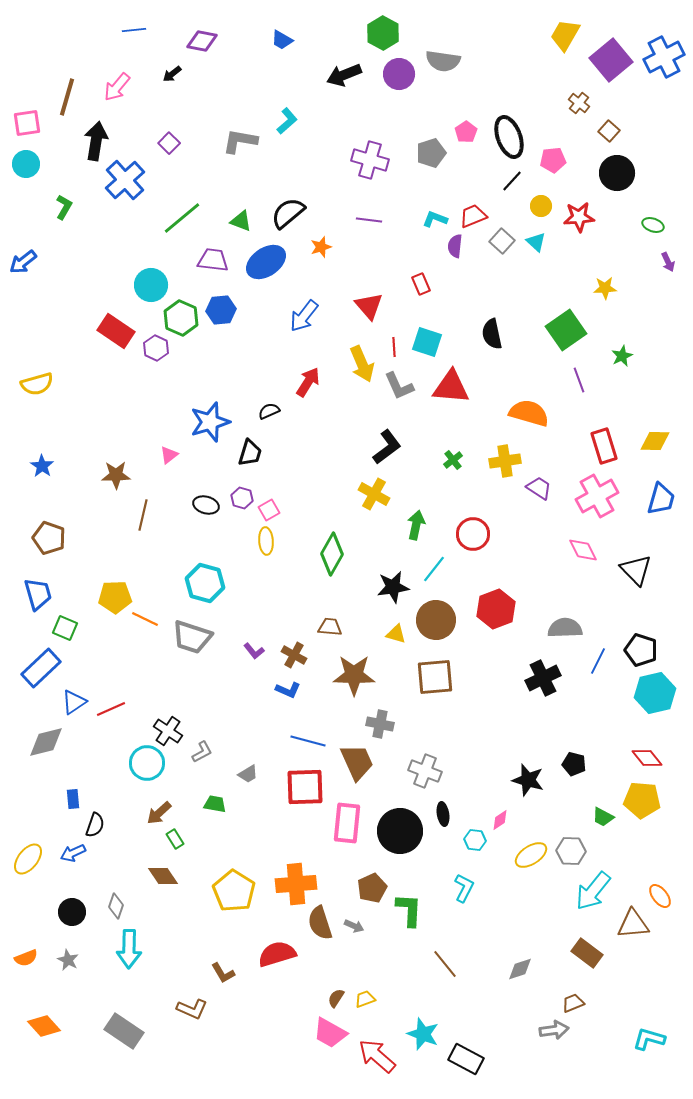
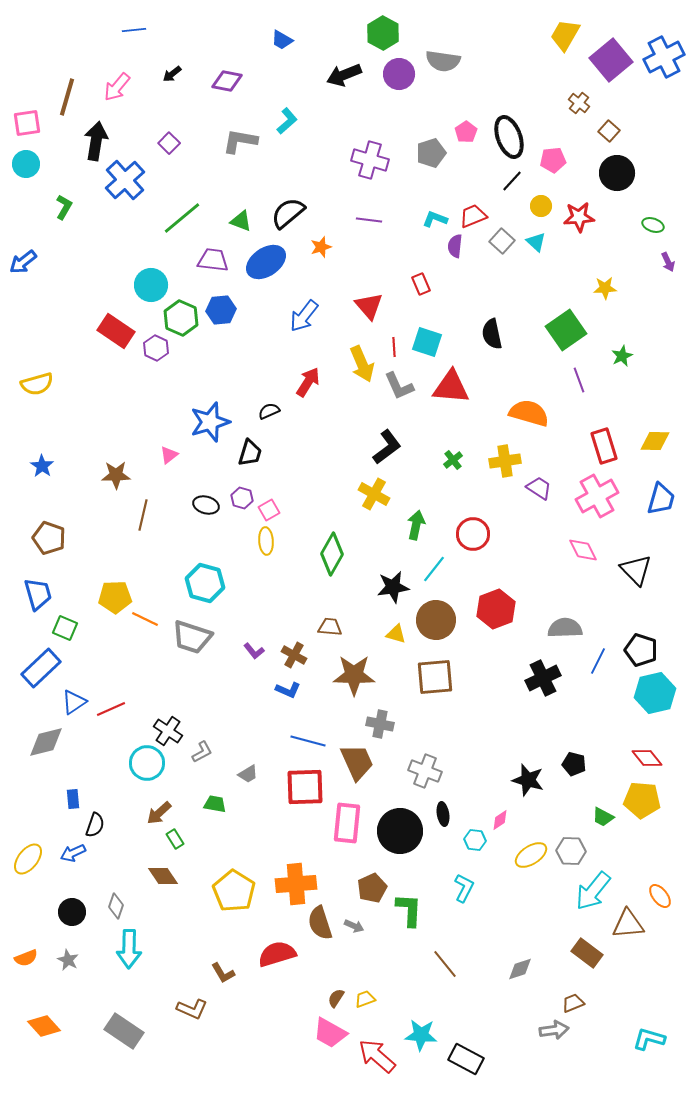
purple diamond at (202, 41): moved 25 px right, 40 px down
brown triangle at (633, 924): moved 5 px left
cyan star at (423, 1034): moved 2 px left, 1 px down; rotated 16 degrees counterclockwise
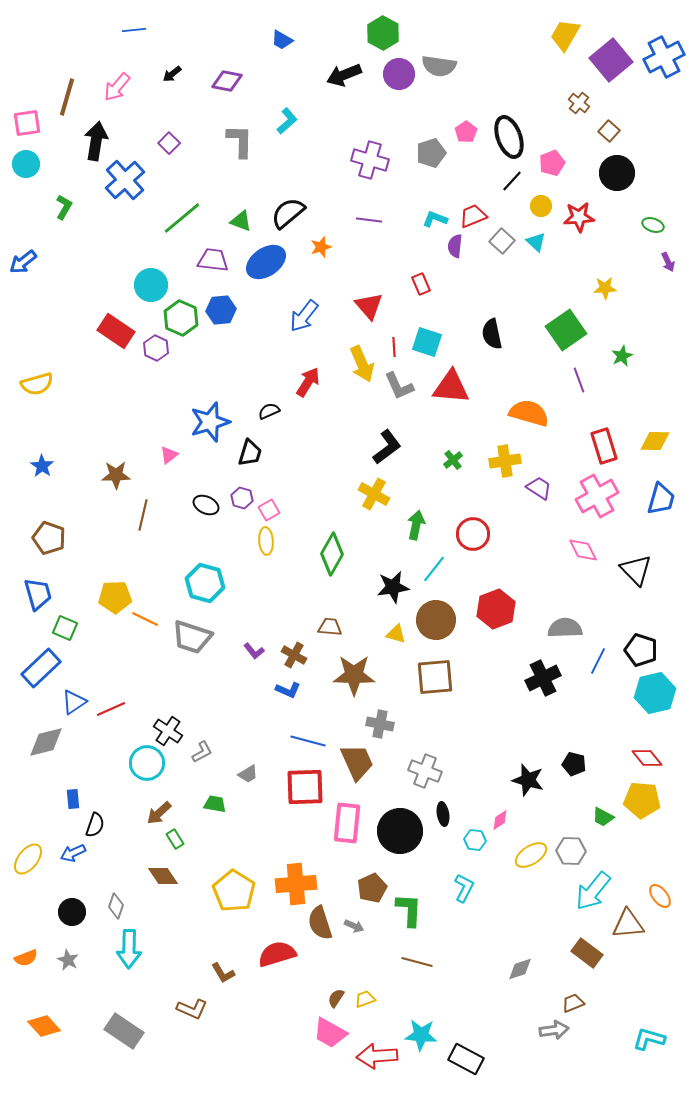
gray semicircle at (443, 61): moved 4 px left, 5 px down
gray L-shape at (240, 141): rotated 81 degrees clockwise
pink pentagon at (553, 160): moved 1 px left, 3 px down; rotated 15 degrees counterclockwise
black ellipse at (206, 505): rotated 10 degrees clockwise
brown line at (445, 964): moved 28 px left, 2 px up; rotated 36 degrees counterclockwise
red arrow at (377, 1056): rotated 45 degrees counterclockwise
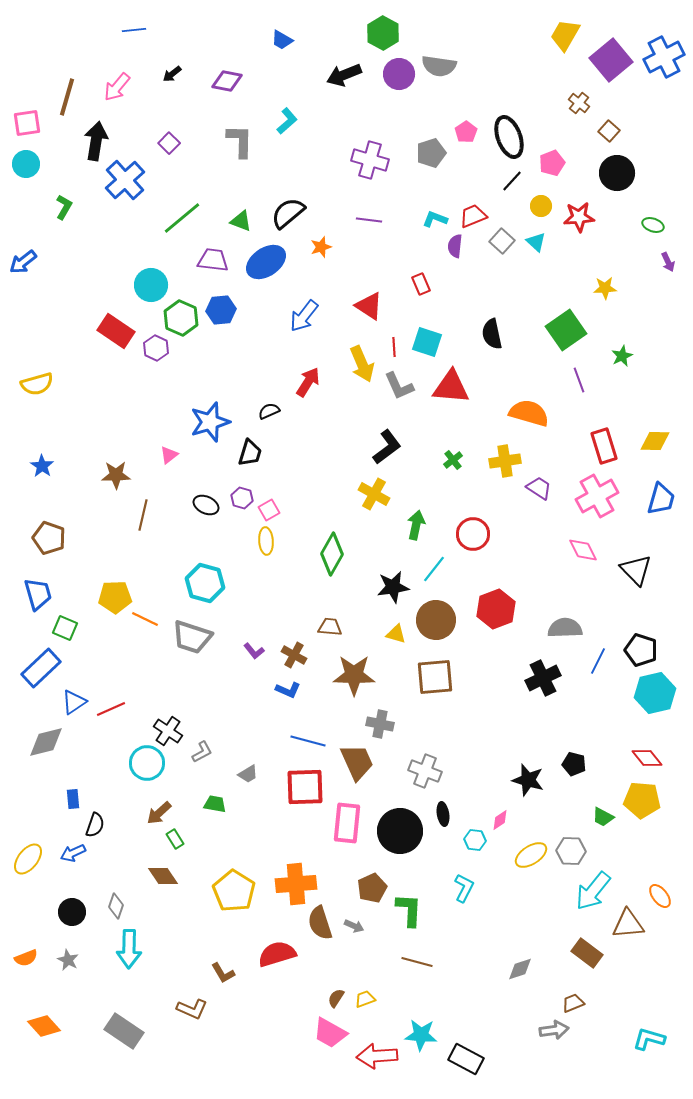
red triangle at (369, 306): rotated 16 degrees counterclockwise
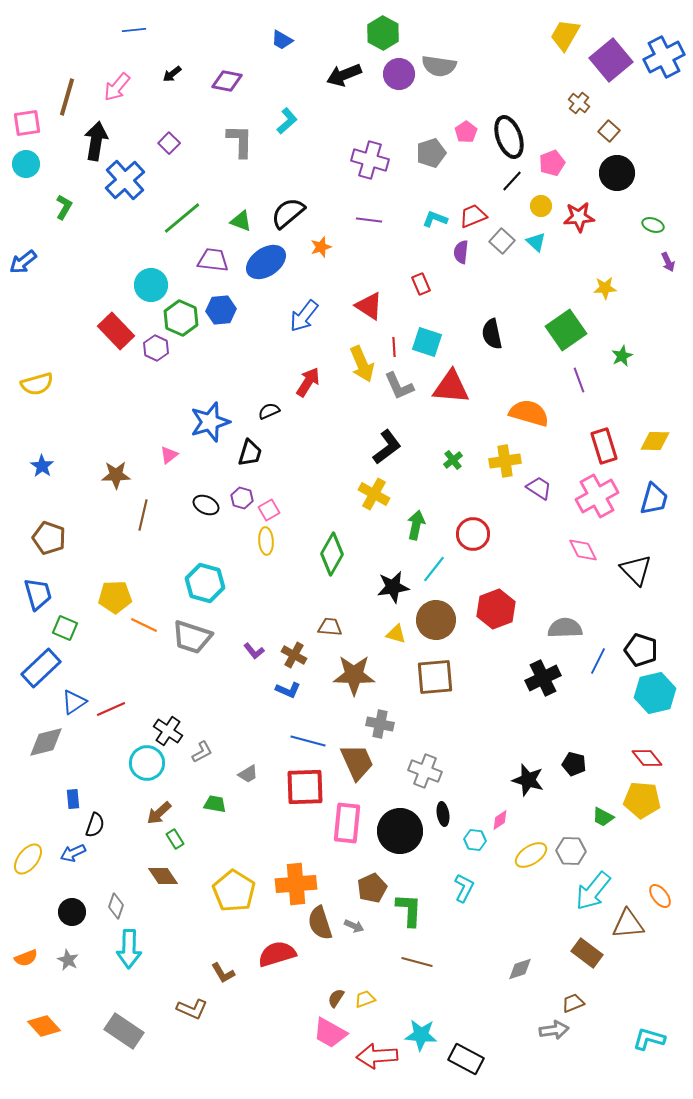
purple semicircle at (455, 246): moved 6 px right, 6 px down
red rectangle at (116, 331): rotated 12 degrees clockwise
blue trapezoid at (661, 499): moved 7 px left
orange line at (145, 619): moved 1 px left, 6 px down
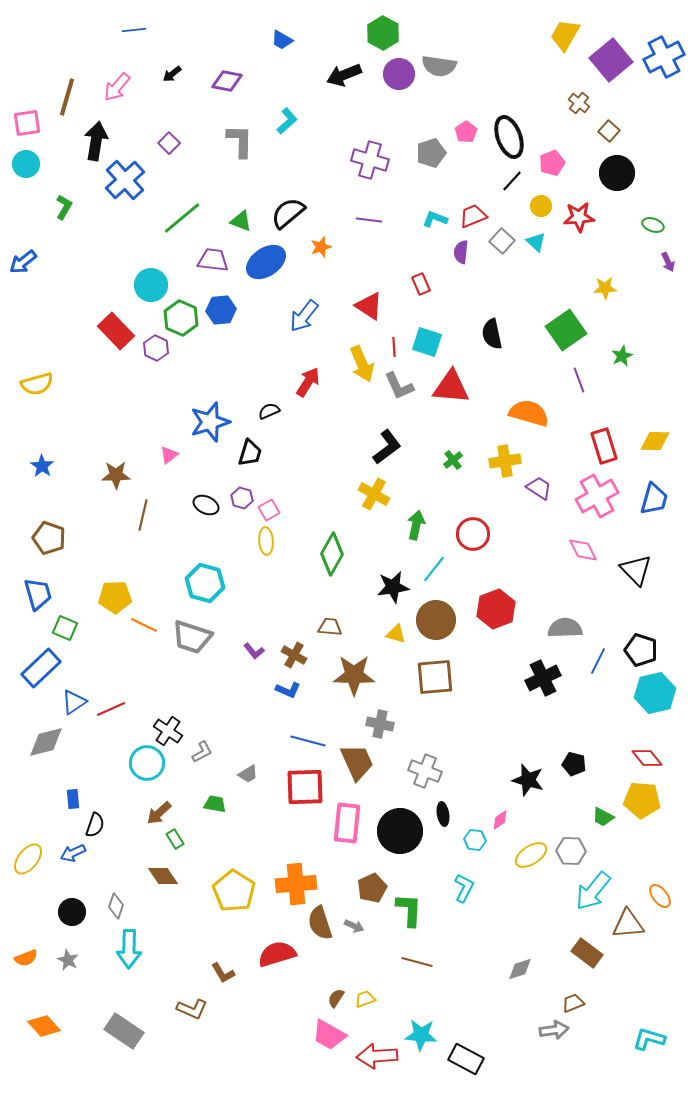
pink trapezoid at (330, 1033): moved 1 px left, 2 px down
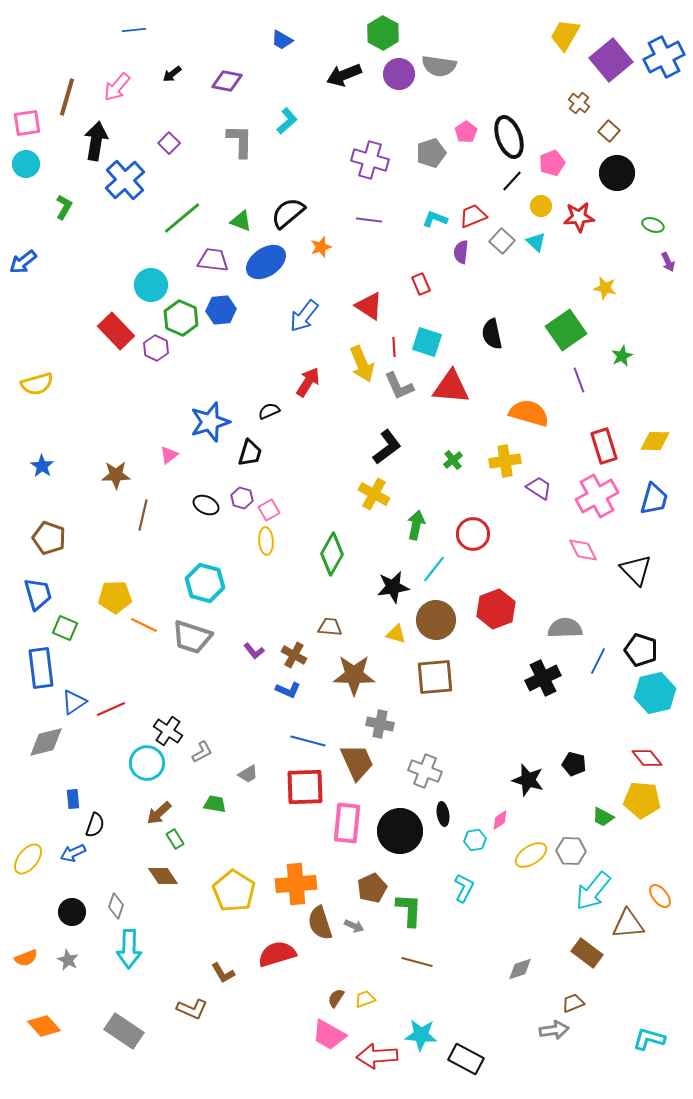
yellow star at (605, 288): rotated 15 degrees clockwise
blue rectangle at (41, 668): rotated 54 degrees counterclockwise
cyan hexagon at (475, 840): rotated 15 degrees counterclockwise
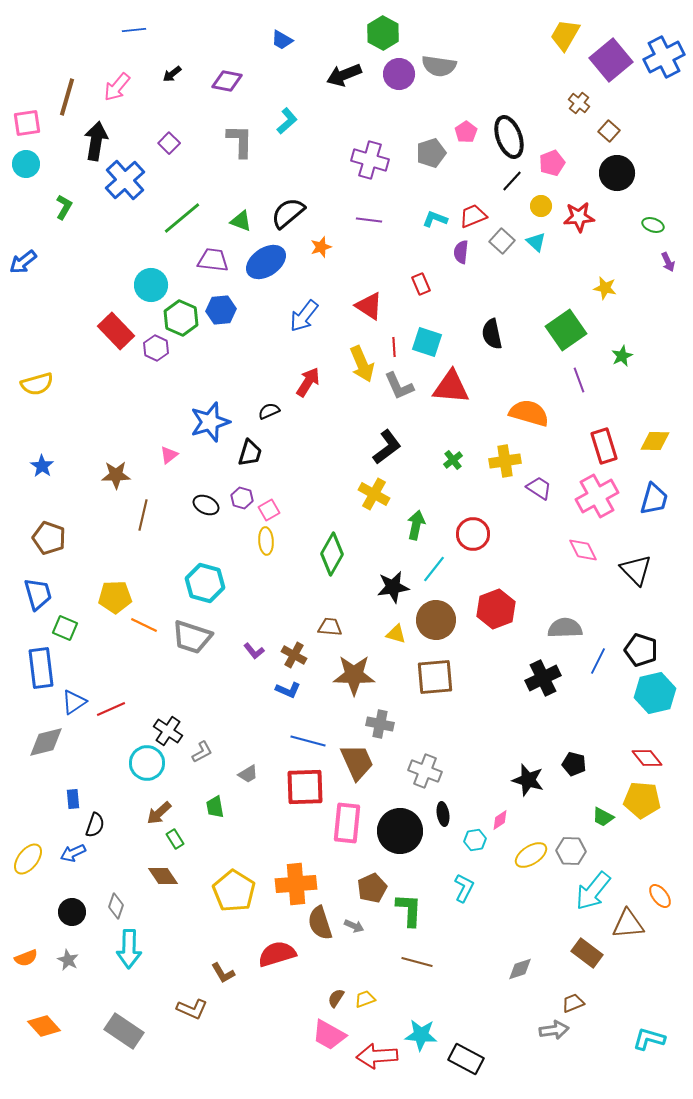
green trapezoid at (215, 804): moved 3 px down; rotated 110 degrees counterclockwise
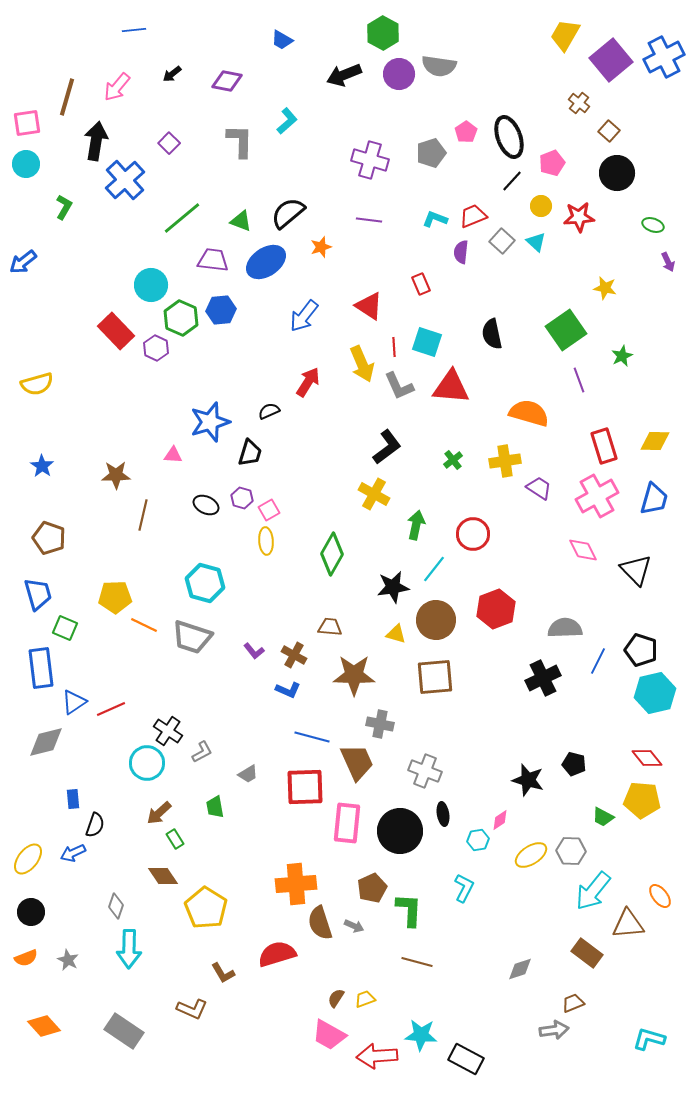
pink triangle at (169, 455): moved 4 px right; rotated 42 degrees clockwise
blue line at (308, 741): moved 4 px right, 4 px up
cyan hexagon at (475, 840): moved 3 px right
yellow pentagon at (234, 891): moved 28 px left, 17 px down
black circle at (72, 912): moved 41 px left
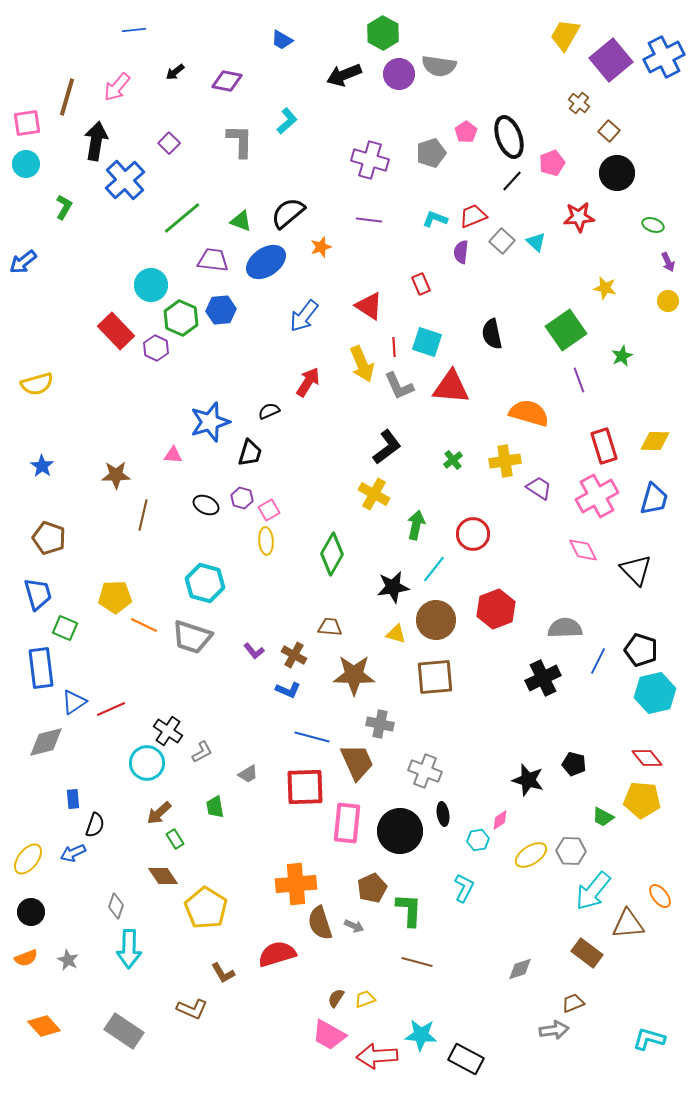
black arrow at (172, 74): moved 3 px right, 2 px up
yellow circle at (541, 206): moved 127 px right, 95 px down
